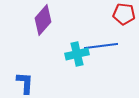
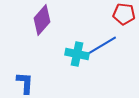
purple diamond: moved 1 px left
blue line: rotated 24 degrees counterclockwise
cyan cross: rotated 25 degrees clockwise
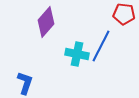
purple diamond: moved 4 px right, 2 px down
blue line: rotated 32 degrees counterclockwise
blue L-shape: rotated 15 degrees clockwise
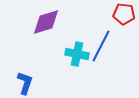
purple diamond: rotated 32 degrees clockwise
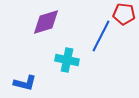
blue line: moved 10 px up
cyan cross: moved 10 px left, 6 px down
blue L-shape: rotated 85 degrees clockwise
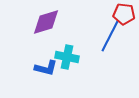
blue line: moved 9 px right
cyan cross: moved 3 px up
blue L-shape: moved 21 px right, 15 px up
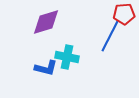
red pentagon: rotated 10 degrees counterclockwise
